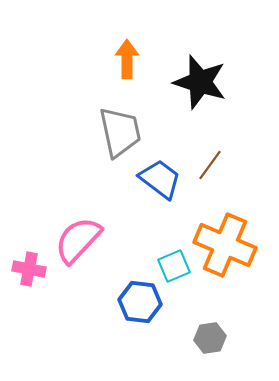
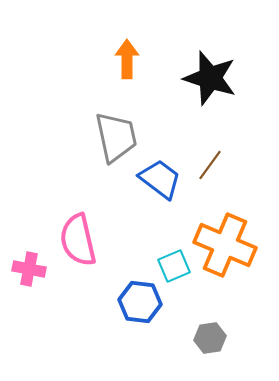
black star: moved 10 px right, 4 px up
gray trapezoid: moved 4 px left, 5 px down
pink semicircle: rotated 56 degrees counterclockwise
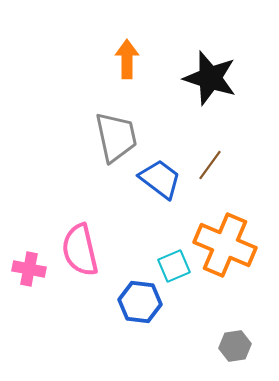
pink semicircle: moved 2 px right, 10 px down
gray hexagon: moved 25 px right, 8 px down
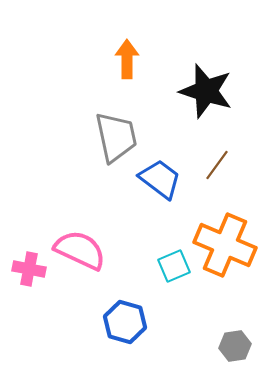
black star: moved 4 px left, 13 px down
brown line: moved 7 px right
pink semicircle: rotated 128 degrees clockwise
blue hexagon: moved 15 px left, 20 px down; rotated 9 degrees clockwise
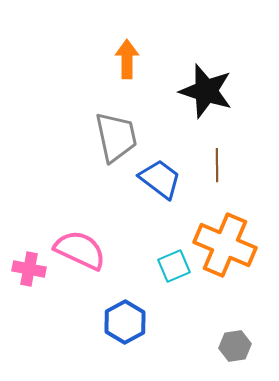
brown line: rotated 36 degrees counterclockwise
blue hexagon: rotated 15 degrees clockwise
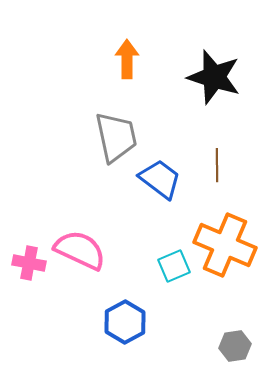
black star: moved 8 px right, 14 px up
pink cross: moved 6 px up
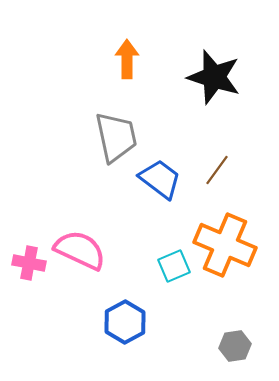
brown line: moved 5 px down; rotated 36 degrees clockwise
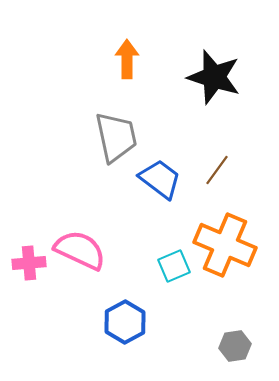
pink cross: rotated 16 degrees counterclockwise
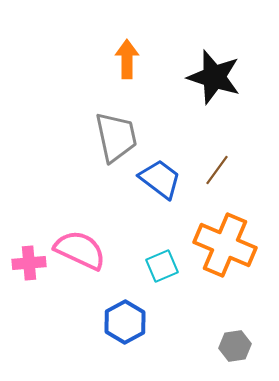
cyan square: moved 12 px left
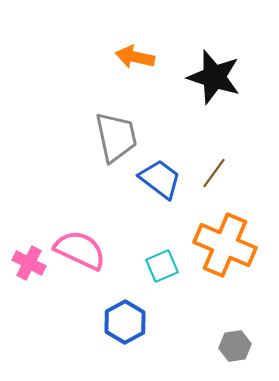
orange arrow: moved 8 px right, 2 px up; rotated 78 degrees counterclockwise
brown line: moved 3 px left, 3 px down
pink cross: rotated 32 degrees clockwise
